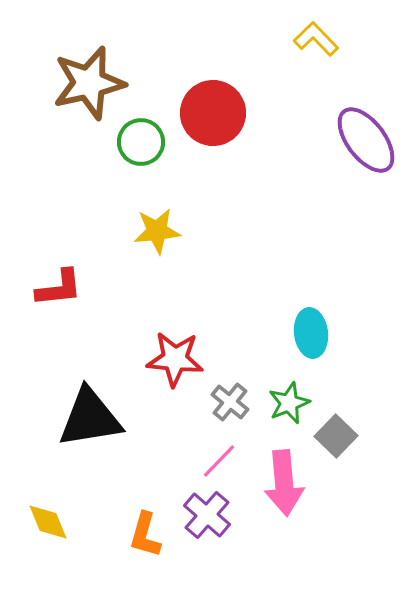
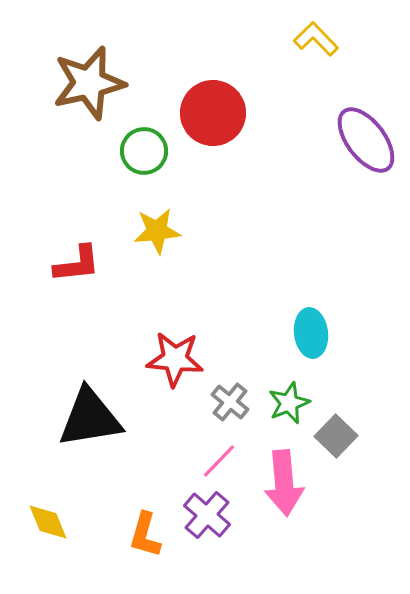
green circle: moved 3 px right, 9 px down
red L-shape: moved 18 px right, 24 px up
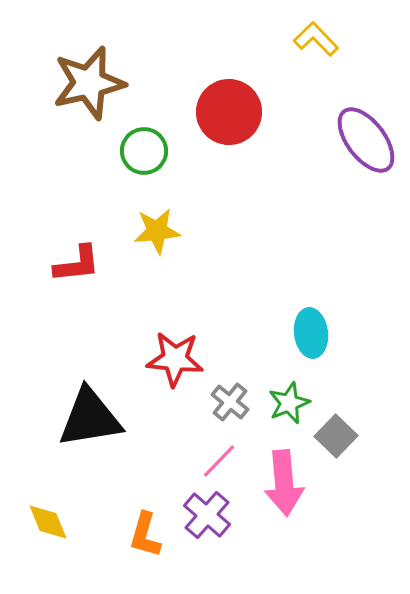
red circle: moved 16 px right, 1 px up
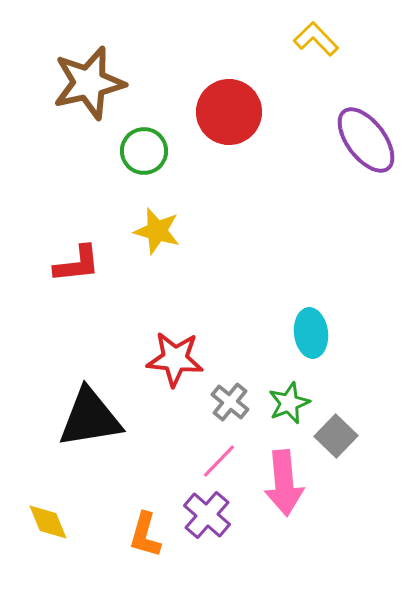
yellow star: rotated 21 degrees clockwise
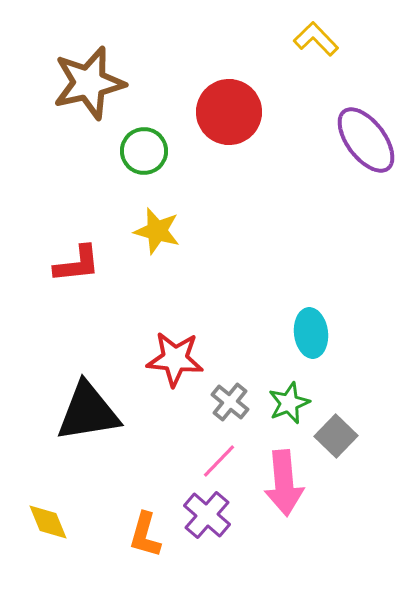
black triangle: moved 2 px left, 6 px up
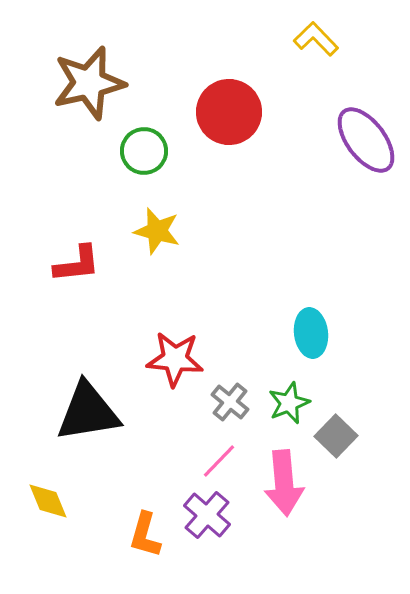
yellow diamond: moved 21 px up
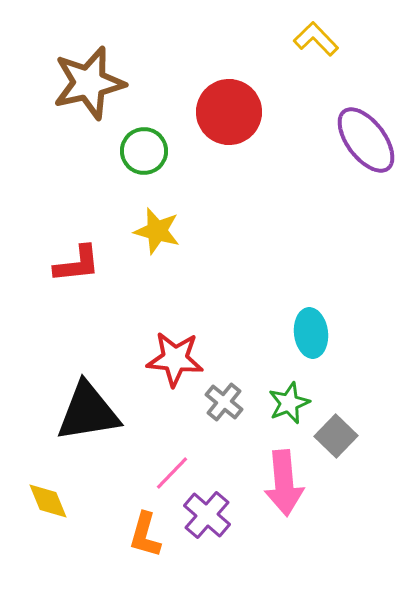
gray cross: moved 6 px left
pink line: moved 47 px left, 12 px down
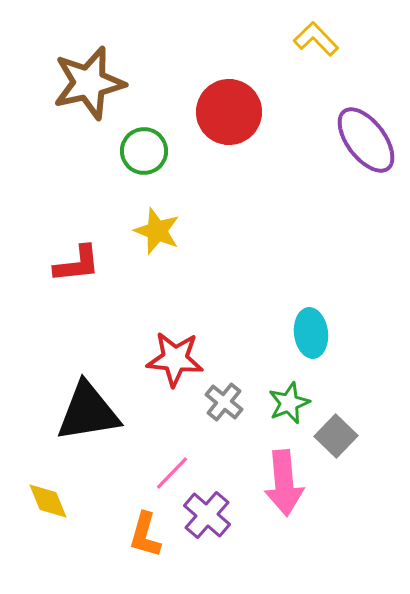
yellow star: rotated 6 degrees clockwise
